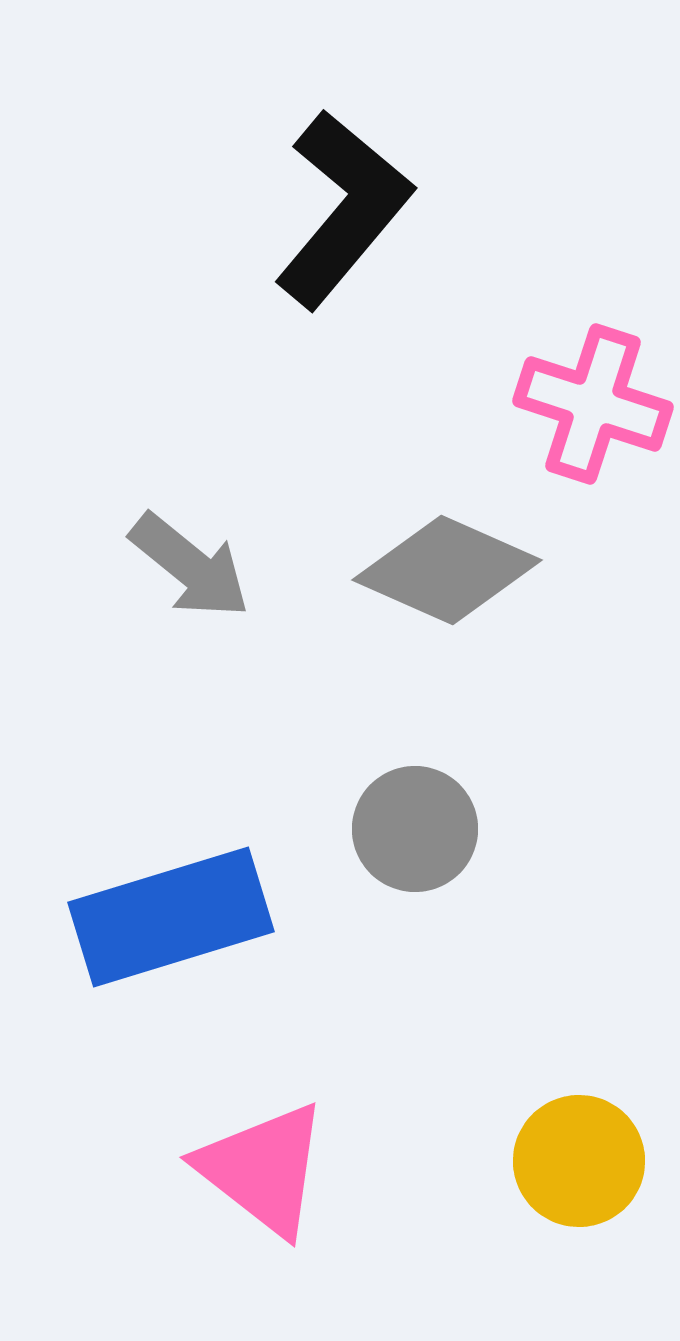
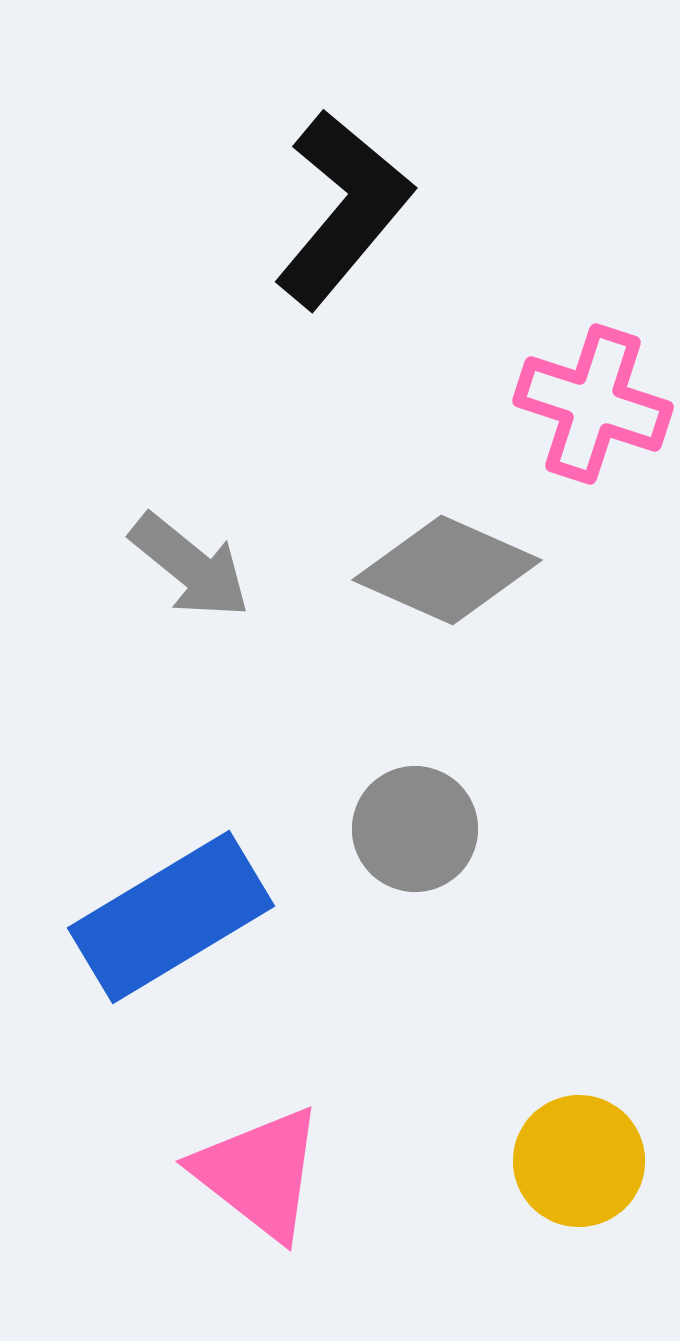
blue rectangle: rotated 14 degrees counterclockwise
pink triangle: moved 4 px left, 4 px down
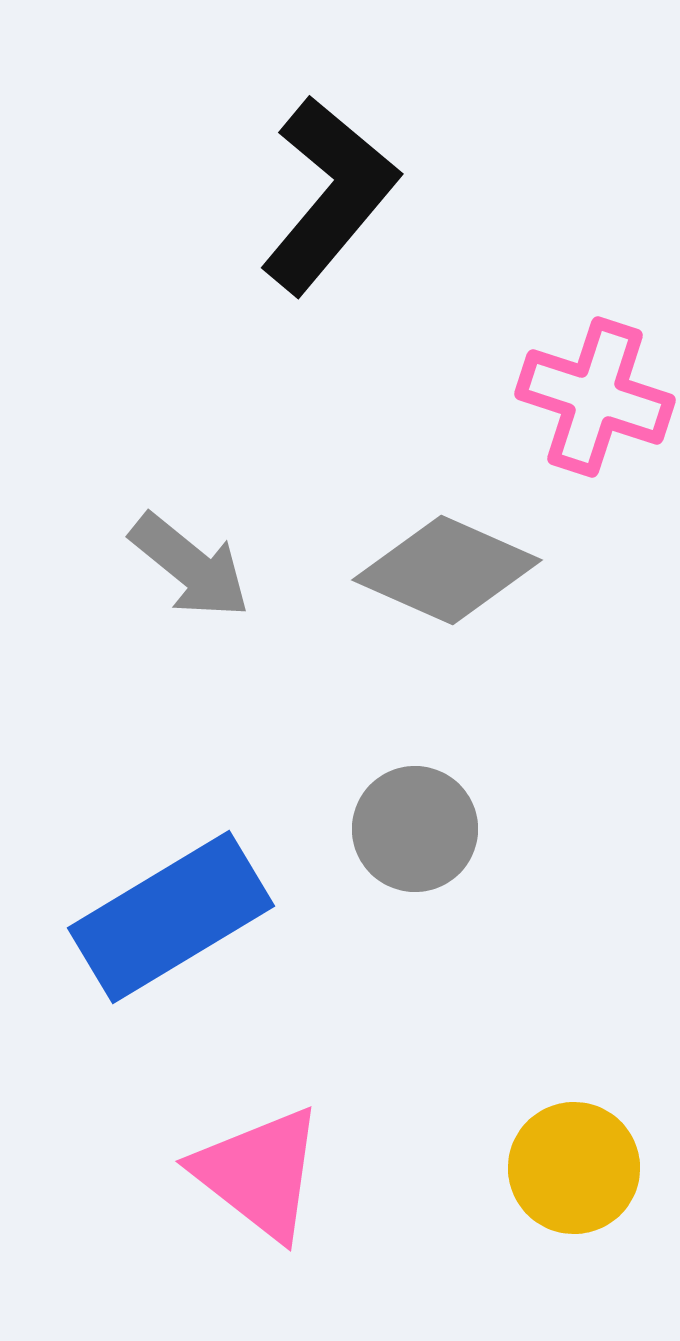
black L-shape: moved 14 px left, 14 px up
pink cross: moved 2 px right, 7 px up
yellow circle: moved 5 px left, 7 px down
